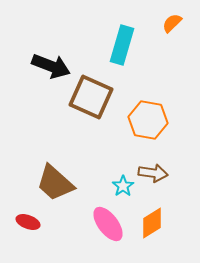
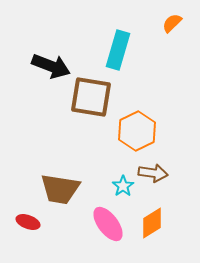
cyan rectangle: moved 4 px left, 5 px down
brown square: rotated 15 degrees counterclockwise
orange hexagon: moved 11 px left, 11 px down; rotated 24 degrees clockwise
brown trapezoid: moved 5 px right, 6 px down; rotated 33 degrees counterclockwise
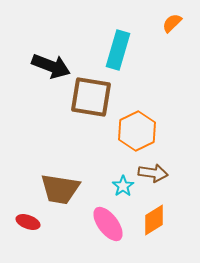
orange diamond: moved 2 px right, 3 px up
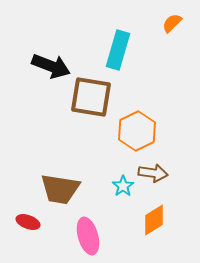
pink ellipse: moved 20 px left, 12 px down; rotated 21 degrees clockwise
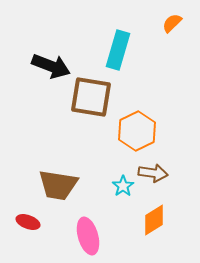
brown trapezoid: moved 2 px left, 4 px up
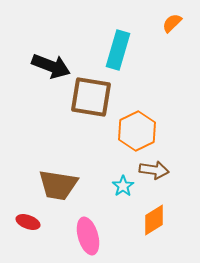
brown arrow: moved 1 px right, 3 px up
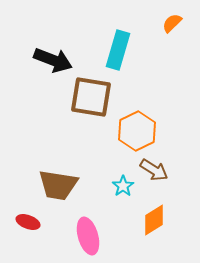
black arrow: moved 2 px right, 6 px up
brown arrow: rotated 24 degrees clockwise
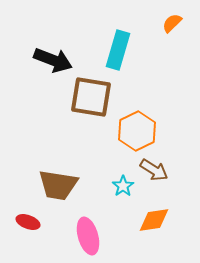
orange diamond: rotated 24 degrees clockwise
